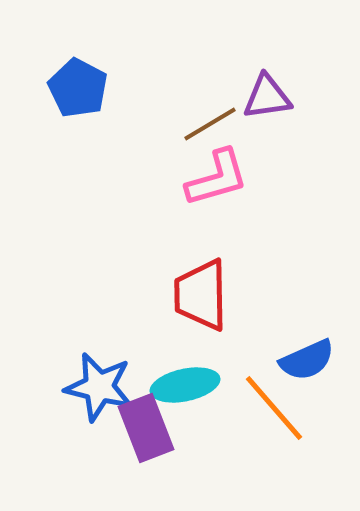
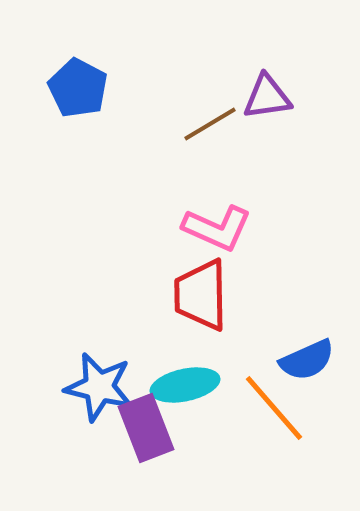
pink L-shape: moved 50 px down; rotated 40 degrees clockwise
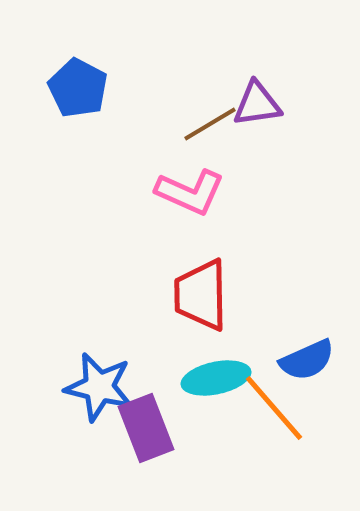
purple triangle: moved 10 px left, 7 px down
pink L-shape: moved 27 px left, 36 px up
cyan ellipse: moved 31 px right, 7 px up
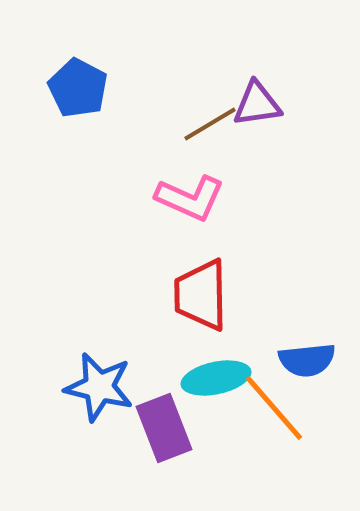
pink L-shape: moved 6 px down
blue semicircle: rotated 18 degrees clockwise
purple rectangle: moved 18 px right
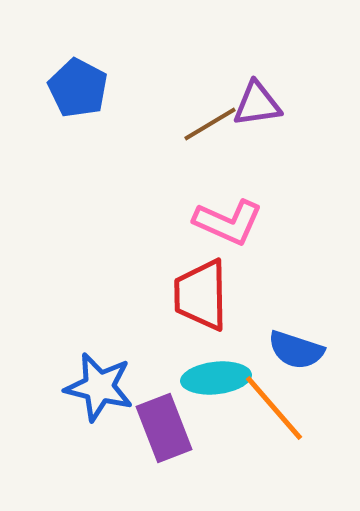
pink L-shape: moved 38 px right, 24 px down
blue semicircle: moved 11 px left, 10 px up; rotated 24 degrees clockwise
cyan ellipse: rotated 6 degrees clockwise
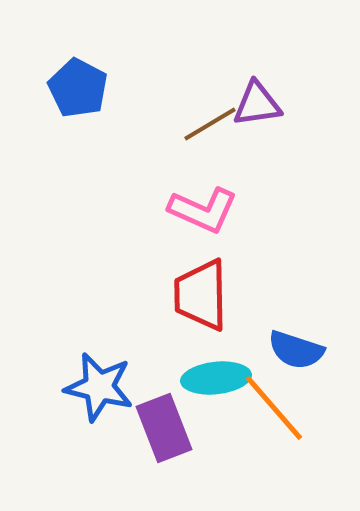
pink L-shape: moved 25 px left, 12 px up
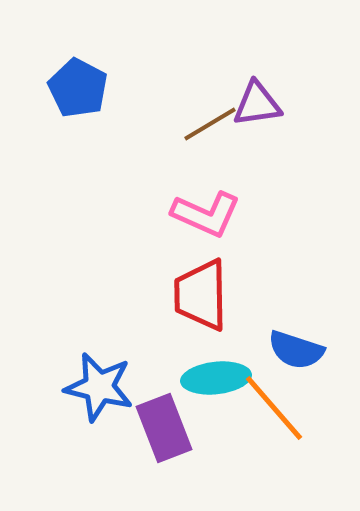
pink L-shape: moved 3 px right, 4 px down
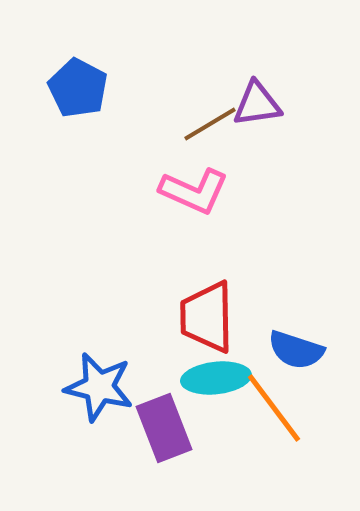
pink L-shape: moved 12 px left, 23 px up
red trapezoid: moved 6 px right, 22 px down
orange line: rotated 4 degrees clockwise
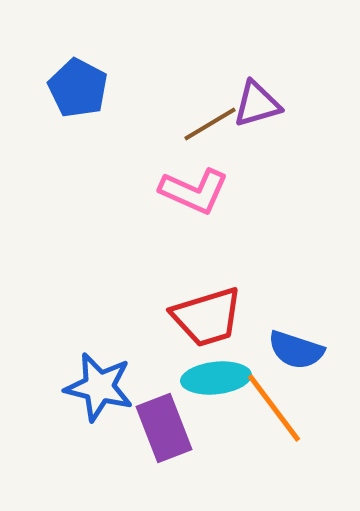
purple triangle: rotated 8 degrees counterclockwise
red trapezoid: rotated 106 degrees counterclockwise
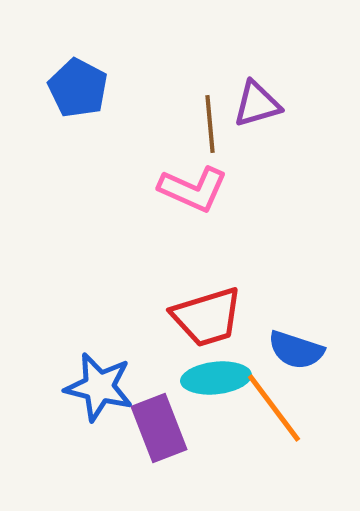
brown line: rotated 64 degrees counterclockwise
pink L-shape: moved 1 px left, 2 px up
purple rectangle: moved 5 px left
